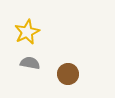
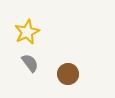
gray semicircle: rotated 42 degrees clockwise
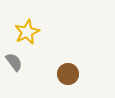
gray semicircle: moved 16 px left, 1 px up
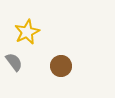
brown circle: moved 7 px left, 8 px up
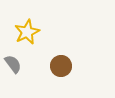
gray semicircle: moved 1 px left, 2 px down
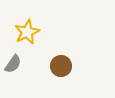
gray semicircle: rotated 72 degrees clockwise
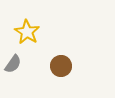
yellow star: rotated 15 degrees counterclockwise
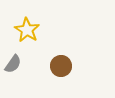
yellow star: moved 2 px up
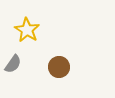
brown circle: moved 2 px left, 1 px down
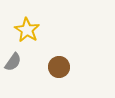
gray semicircle: moved 2 px up
